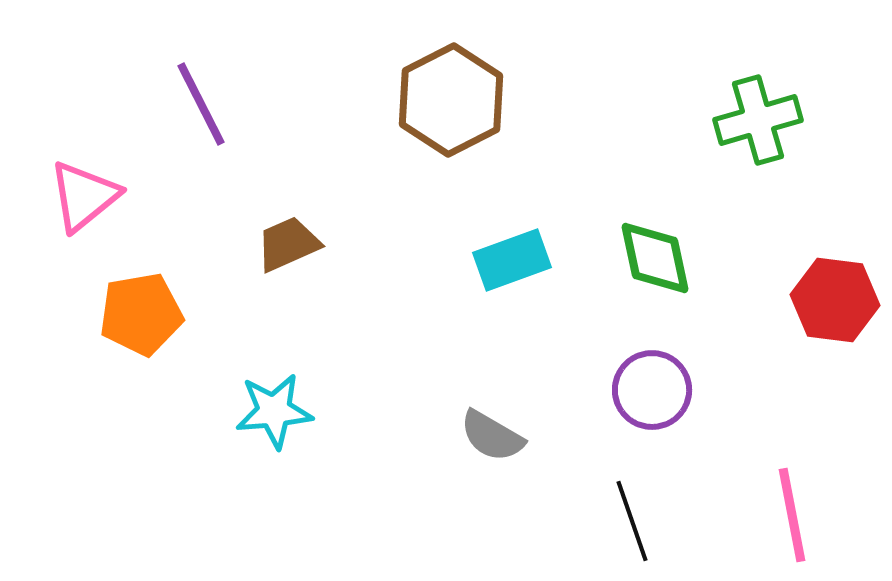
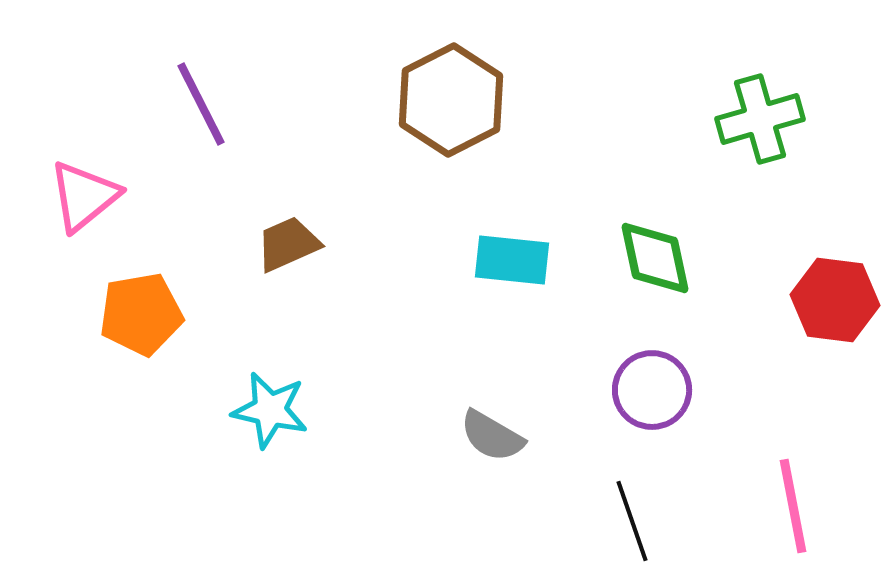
green cross: moved 2 px right, 1 px up
cyan rectangle: rotated 26 degrees clockwise
cyan star: moved 4 px left, 1 px up; rotated 18 degrees clockwise
pink line: moved 1 px right, 9 px up
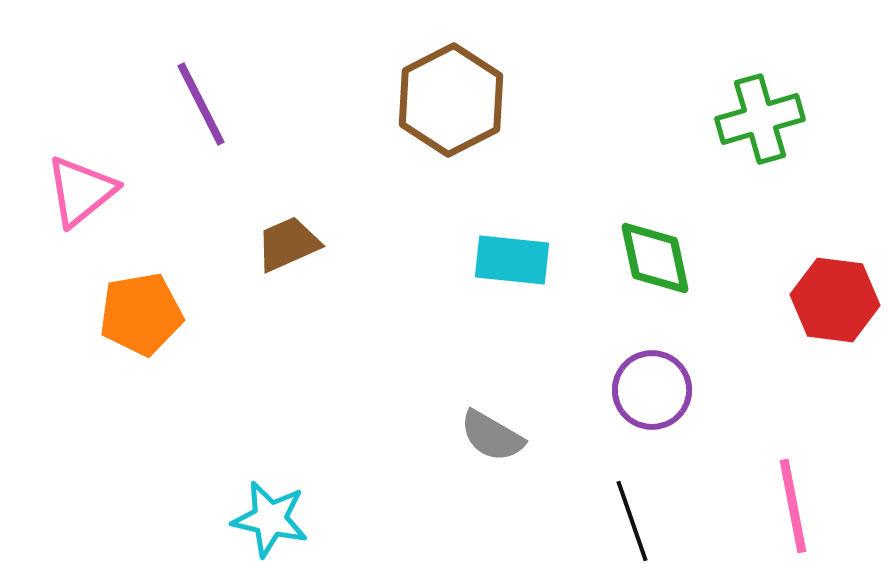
pink triangle: moved 3 px left, 5 px up
cyan star: moved 109 px down
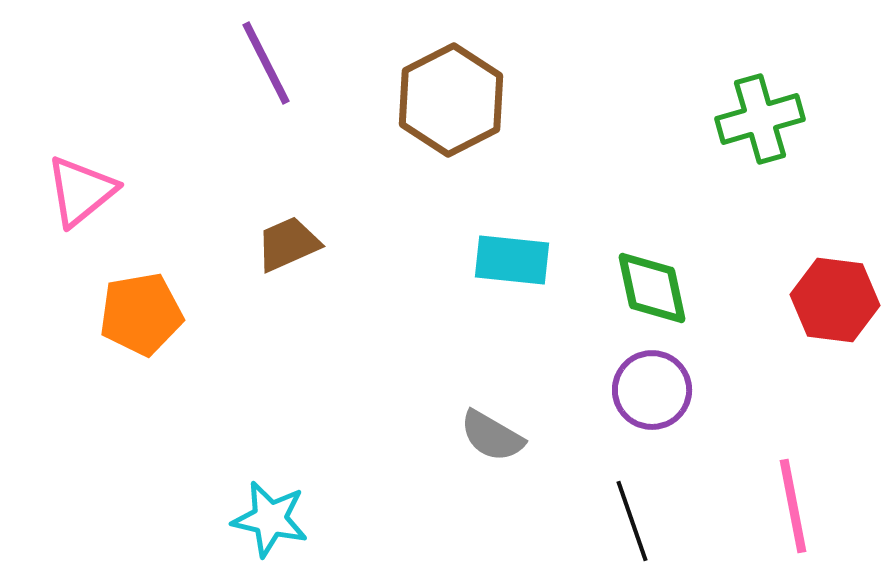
purple line: moved 65 px right, 41 px up
green diamond: moved 3 px left, 30 px down
